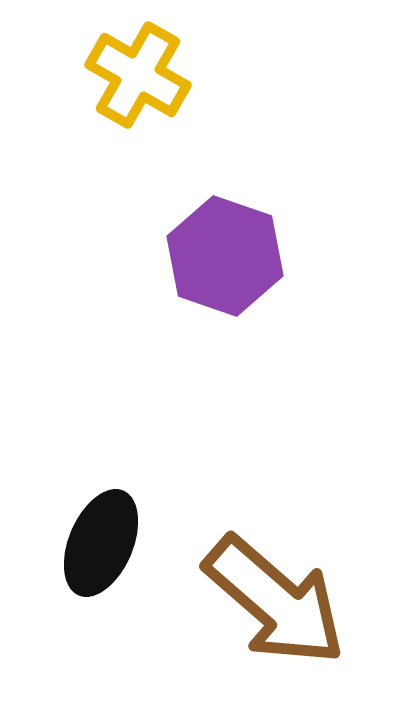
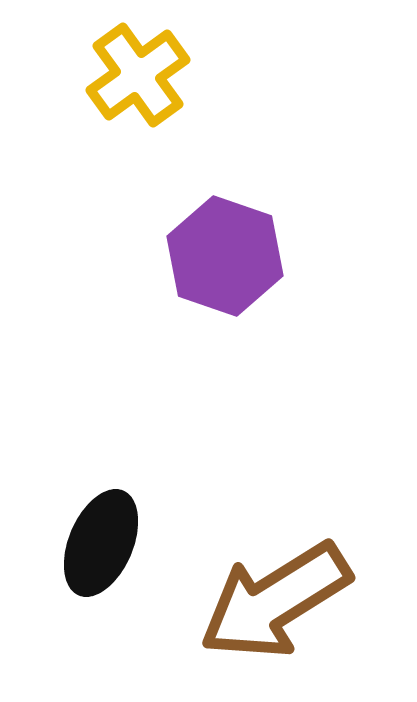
yellow cross: rotated 24 degrees clockwise
brown arrow: rotated 107 degrees clockwise
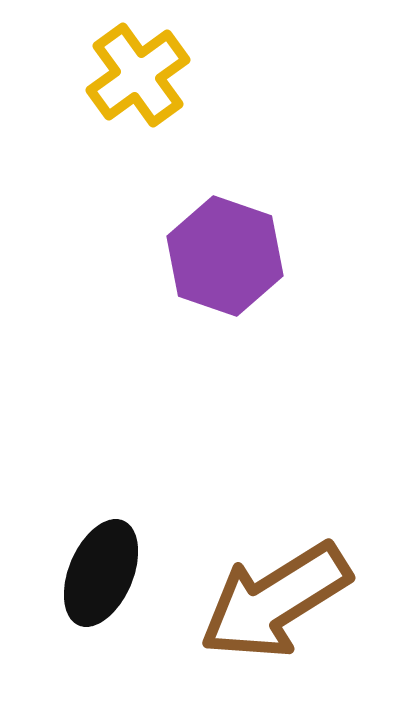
black ellipse: moved 30 px down
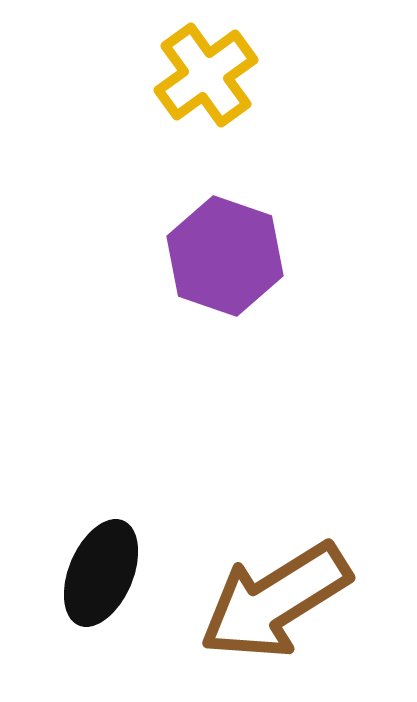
yellow cross: moved 68 px right
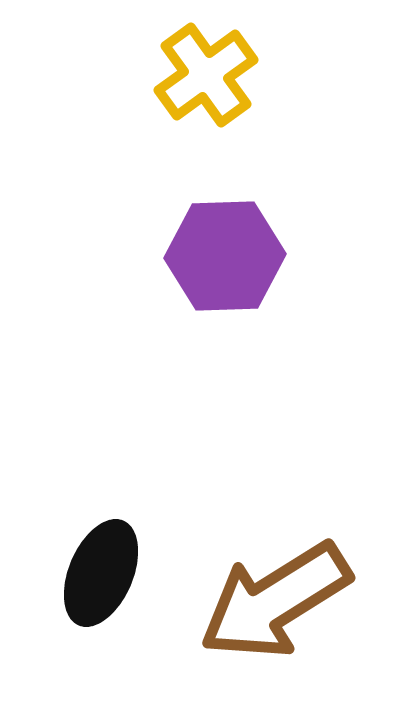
purple hexagon: rotated 21 degrees counterclockwise
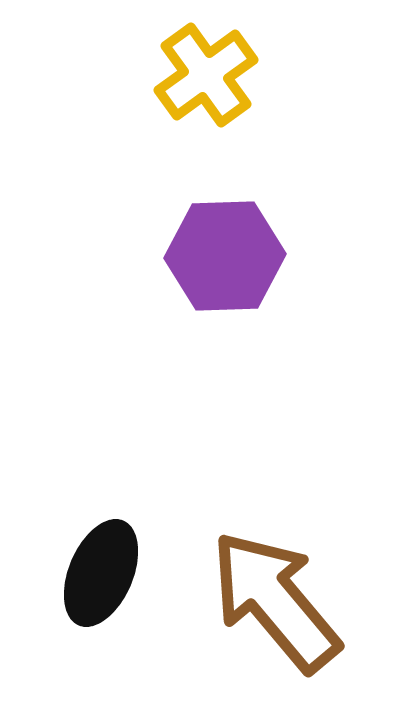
brown arrow: rotated 82 degrees clockwise
